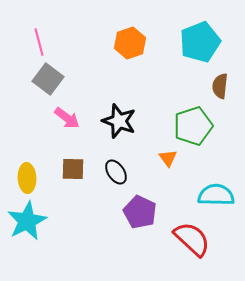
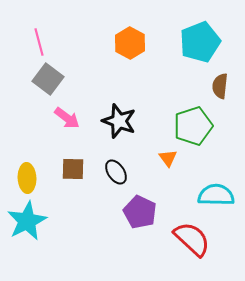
orange hexagon: rotated 12 degrees counterclockwise
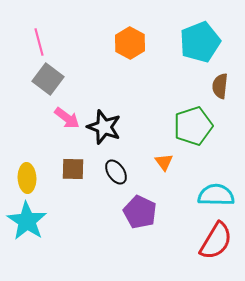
black star: moved 15 px left, 6 px down
orange triangle: moved 4 px left, 4 px down
cyan star: rotated 12 degrees counterclockwise
red semicircle: moved 24 px right, 2 px down; rotated 78 degrees clockwise
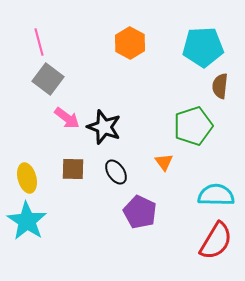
cyan pentagon: moved 3 px right, 5 px down; rotated 18 degrees clockwise
yellow ellipse: rotated 12 degrees counterclockwise
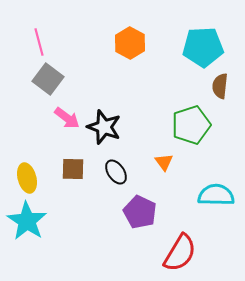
green pentagon: moved 2 px left, 1 px up
red semicircle: moved 36 px left, 12 px down
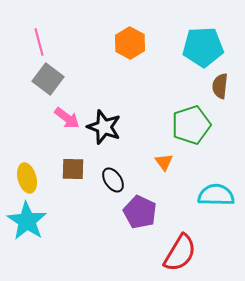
black ellipse: moved 3 px left, 8 px down
